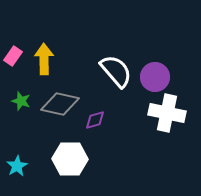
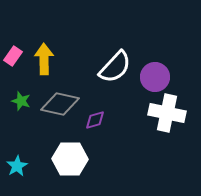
white semicircle: moved 1 px left, 4 px up; rotated 84 degrees clockwise
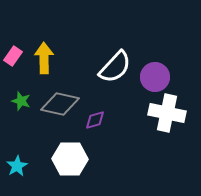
yellow arrow: moved 1 px up
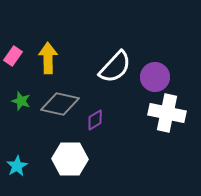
yellow arrow: moved 4 px right
purple diamond: rotated 15 degrees counterclockwise
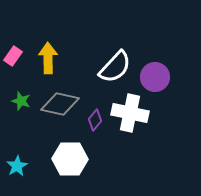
white cross: moved 37 px left
purple diamond: rotated 20 degrees counterclockwise
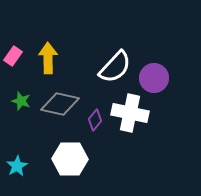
purple circle: moved 1 px left, 1 px down
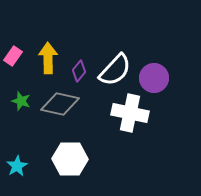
white semicircle: moved 3 px down
purple diamond: moved 16 px left, 49 px up
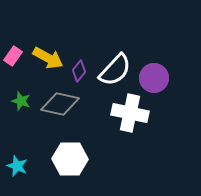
yellow arrow: rotated 120 degrees clockwise
cyan star: rotated 20 degrees counterclockwise
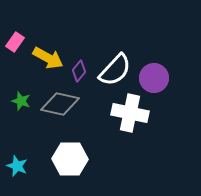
pink rectangle: moved 2 px right, 14 px up
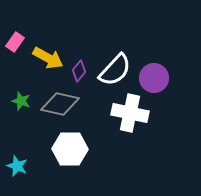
white hexagon: moved 10 px up
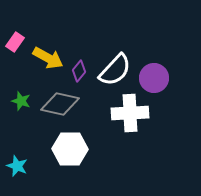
white cross: rotated 15 degrees counterclockwise
